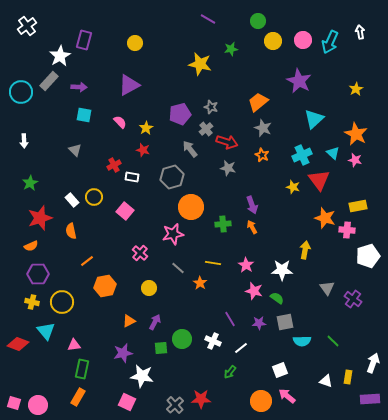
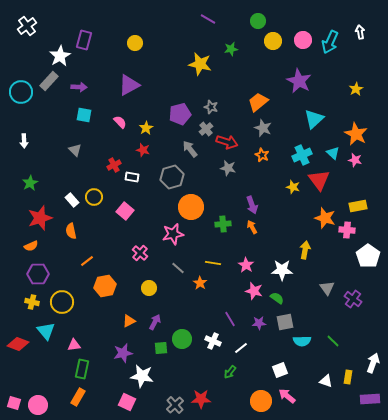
white pentagon at (368, 256): rotated 20 degrees counterclockwise
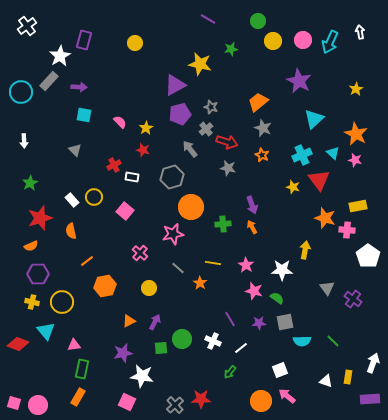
purple triangle at (129, 85): moved 46 px right
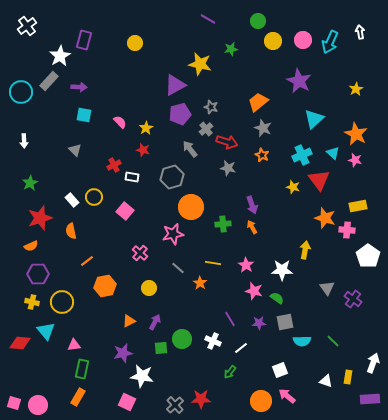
red diamond at (18, 344): moved 2 px right, 1 px up; rotated 15 degrees counterclockwise
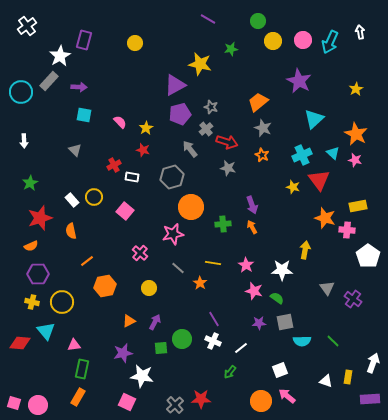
purple line at (230, 319): moved 16 px left
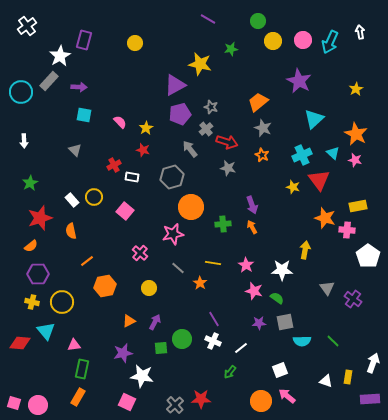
orange semicircle at (31, 246): rotated 16 degrees counterclockwise
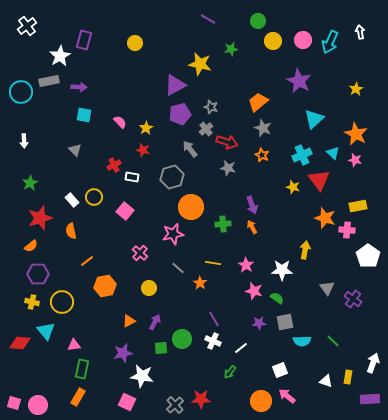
gray rectangle at (49, 81): rotated 36 degrees clockwise
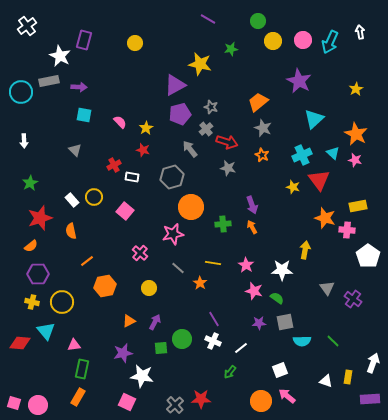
white star at (60, 56): rotated 15 degrees counterclockwise
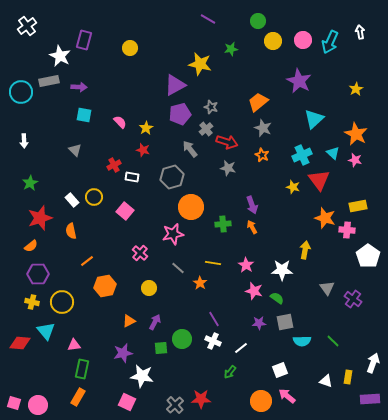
yellow circle at (135, 43): moved 5 px left, 5 px down
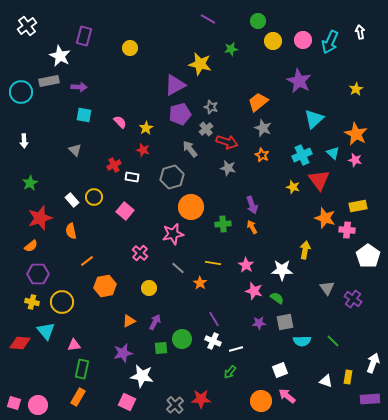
purple rectangle at (84, 40): moved 4 px up
white line at (241, 348): moved 5 px left, 1 px down; rotated 24 degrees clockwise
